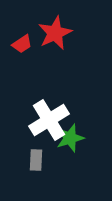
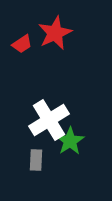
green star: moved 3 px down; rotated 16 degrees counterclockwise
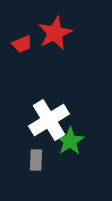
red trapezoid: rotated 10 degrees clockwise
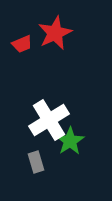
gray rectangle: moved 2 px down; rotated 20 degrees counterclockwise
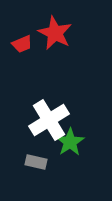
red star: rotated 20 degrees counterclockwise
green star: moved 1 px down
gray rectangle: rotated 60 degrees counterclockwise
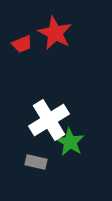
green star: rotated 8 degrees counterclockwise
